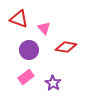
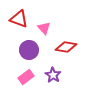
purple star: moved 8 px up
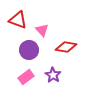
red triangle: moved 1 px left, 1 px down
pink triangle: moved 2 px left, 2 px down
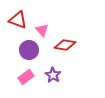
red diamond: moved 1 px left, 2 px up
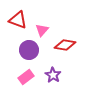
pink triangle: rotated 24 degrees clockwise
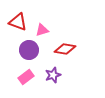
red triangle: moved 2 px down
pink triangle: rotated 32 degrees clockwise
red diamond: moved 4 px down
purple star: rotated 21 degrees clockwise
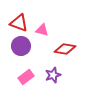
red triangle: moved 1 px right, 1 px down
pink triangle: rotated 32 degrees clockwise
purple circle: moved 8 px left, 4 px up
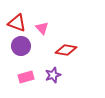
red triangle: moved 2 px left
pink triangle: moved 2 px up; rotated 32 degrees clockwise
red diamond: moved 1 px right, 1 px down
pink rectangle: rotated 21 degrees clockwise
